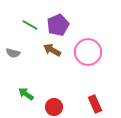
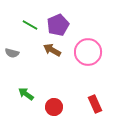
gray semicircle: moved 1 px left
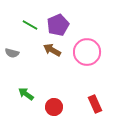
pink circle: moved 1 px left
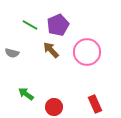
brown arrow: moved 1 px left; rotated 18 degrees clockwise
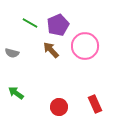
green line: moved 2 px up
pink circle: moved 2 px left, 6 px up
green arrow: moved 10 px left, 1 px up
red circle: moved 5 px right
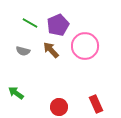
gray semicircle: moved 11 px right, 2 px up
red rectangle: moved 1 px right
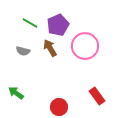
brown arrow: moved 1 px left, 2 px up; rotated 12 degrees clockwise
red rectangle: moved 1 px right, 8 px up; rotated 12 degrees counterclockwise
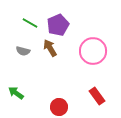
pink circle: moved 8 px right, 5 px down
